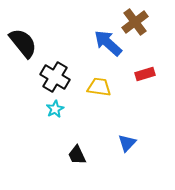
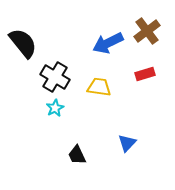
brown cross: moved 12 px right, 9 px down
blue arrow: rotated 68 degrees counterclockwise
cyan star: moved 1 px up
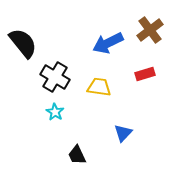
brown cross: moved 3 px right, 1 px up
cyan star: moved 4 px down; rotated 12 degrees counterclockwise
blue triangle: moved 4 px left, 10 px up
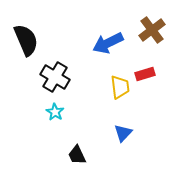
brown cross: moved 2 px right
black semicircle: moved 3 px right, 3 px up; rotated 16 degrees clockwise
yellow trapezoid: moved 21 px right; rotated 75 degrees clockwise
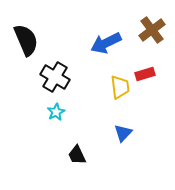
blue arrow: moved 2 px left
cyan star: moved 1 px right; rotated 12 degrees clockwise
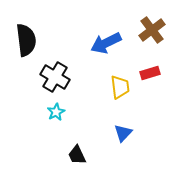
black semicircle: rotated 16 degrees clockwise
red rectangle: moved 5 px right, 1 px up
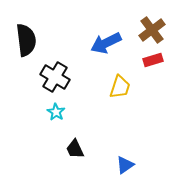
red rectangle: moved 3 px right, 13 px up
yellow trapezoid: rotated 25 degrees clockwise
cyan star: rotated 12 degrees counterclockwise
blue triangle: moved 2 px right, 32 px down; rotated 12 degrees clockwise
black trapezoid: moved 2 px left, 6 px up
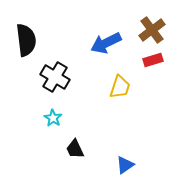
cyan star: moved 3 px left, 6 px down
